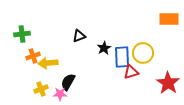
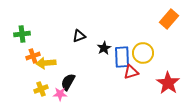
orange rectangle: rotated 48 degrees counterclockwise
yellow arrow: moved 2 px left
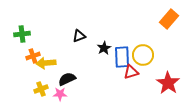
yellow circle: moved 2 px down
black semicircle: moved 1 px left, 3 px up; rotated 36 degrees clockwise
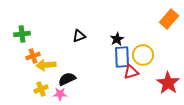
black star: moved 13 px right, 9 px up
yellow arrow: moved 2 px down
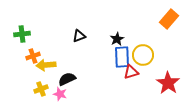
pink star: rotated 16 degrees clockwise
